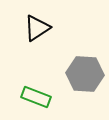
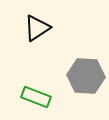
gray hexagon: moved 1 px right, 2 px down
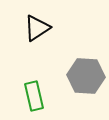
green rectangle: moved 2 px left, 1 px up; rotated 56 degrees clockwise
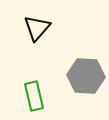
black triangle: rotated 16 degrees counterclockwise
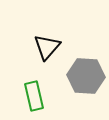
black triangle: moved 10 px right, 19 px down
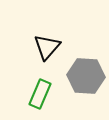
green rectangle: moved 6 px right, 2 px up; rotated 36 degrees clockwise
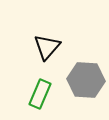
gray hexagon: moved 4 px down
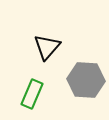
green rectangle: moved 8 px left
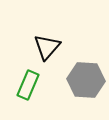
green rectangle: moved 4 px left, 9 px up
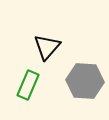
gray hexagon: moved 1 px left, 1 px down
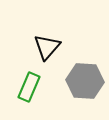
green rectangle: moved 1 px right, 2 px down
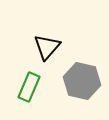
gray hexagon: moved 3 px left; rotated 9 degrees clockwise
